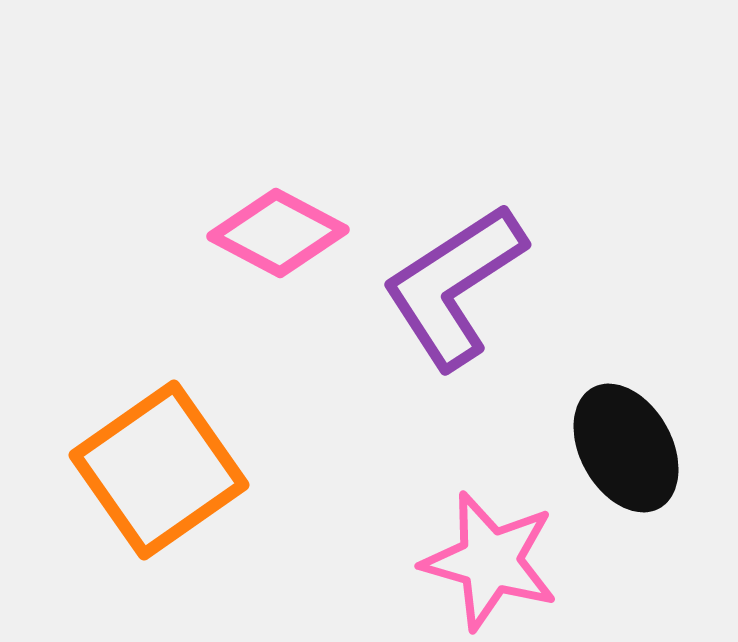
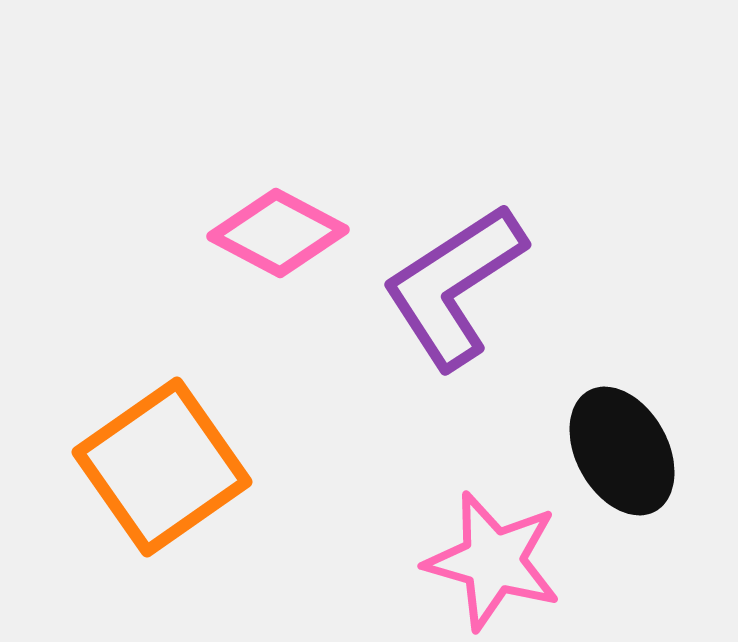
black ellipse: moved 4 px left, 3 px down
orange square: moved 3 px right, 3 px up
pink star: moved 3 px right
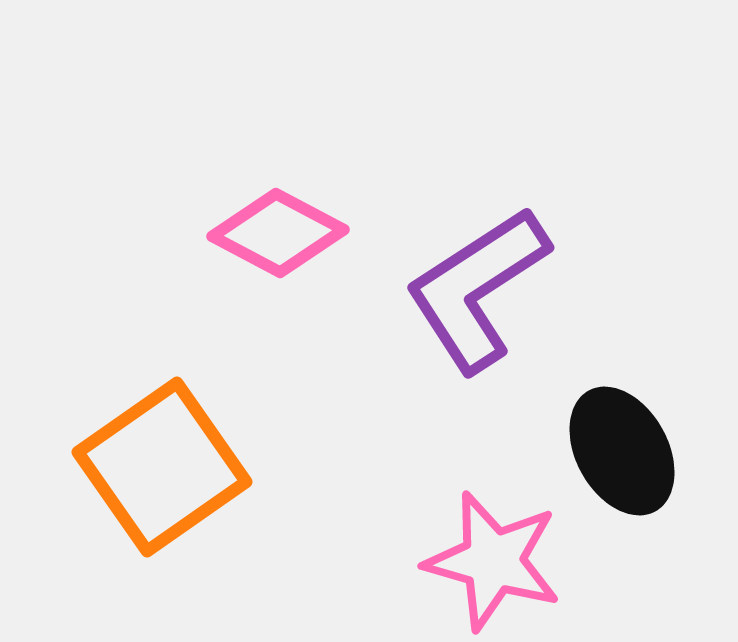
purple L-shape: moved 23 px right, 3 px down
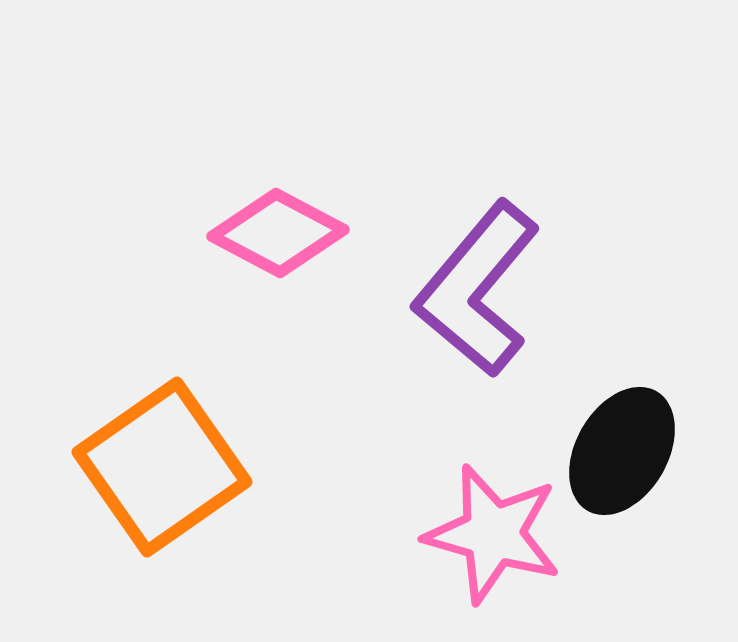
purple L-shape: rotated 17 degrees counterclockwise
black ellipse: rotated 59 degrees clockwise
pink star: moved 27 px up
